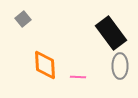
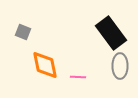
gray square: moved 13 px down; rotated 28 degrees counterclockwise
orange diamond: rotated 8 degrees counterclockwise
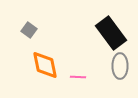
gray square: moved 6 px right, 2 px up; rotated 14 degrees clockwise
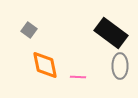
black rectangle: rotated 16 degrees counterclockwise
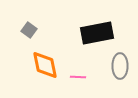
black rectangle: moved 14 px left; rotated 48 degrees counterclockwise
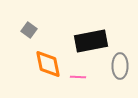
black rectangle: moved 6 px left, 8 px down
orange diamond: moved 3 px right, 1 px up
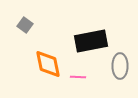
gray square: moved 4 px left, 5 px up
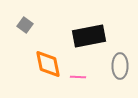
black rectangle: moved 2 px left, 5 px up
